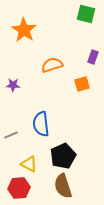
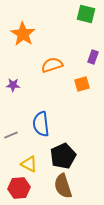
orange star: moved 1 px left, 4 px down
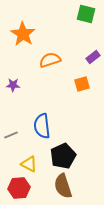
purple rectangle: rotated 32 degrees clockwise
orange semicircle: moved 2 px left, 5 px up
blue semicircle: moved 1 px right, 2 px down
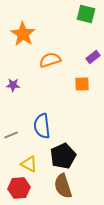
orange square: rotated 14 degrees clockwise
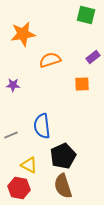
green square: moved 1 px down
orange star: rotated 30 degrees clockwise
yellow triangle: moved 1 px down
red hexagon: rotated 15 degrees clockwise
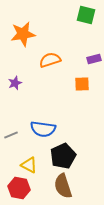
purple rectangle: moved 1 px right, 2 px down; rotated 24 degrees clockwise
purple star: moved 2 px right, 2 px up; rotated 24 degrees counterclockwise
blue semicircle: moved 1 px right, 3 px down; rotated 75 degrees counterclockwise
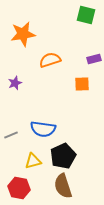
yellow triangle: moved 4 px right, 4 px up; rotated 42 degrees counterclockwise
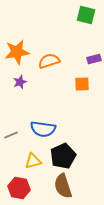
orange star: moved 6 px left, 18 px down
orange semicircle: moved 1 px left, 1 px down
purple star: moved 5 px right, 1 px up
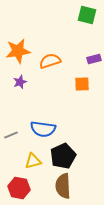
green square: moved 1 px right
orange star: moved 1 px right, 1 px up
orange semicircle: moved 1 px right
brown semicircle: rotated 15 degrees clockwise
